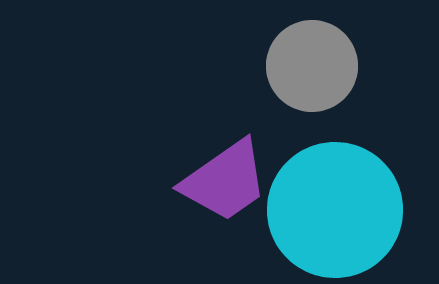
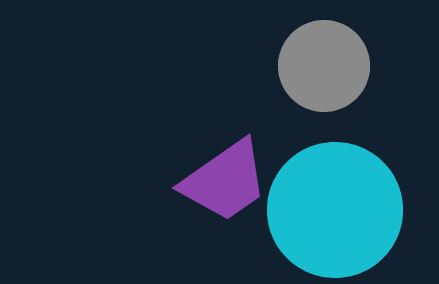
gray circle: moved 12 px right
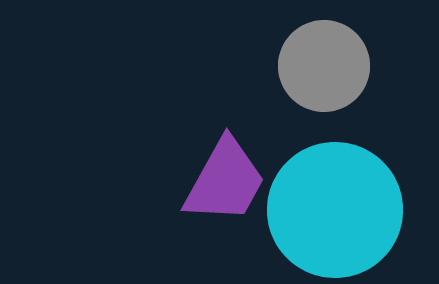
purple trapezoid: rotated 26 degrees counterclockwise
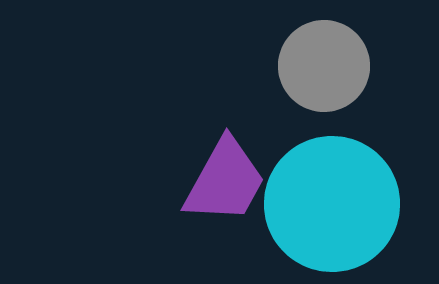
cyan circle: moved 3 px left, 6 px up
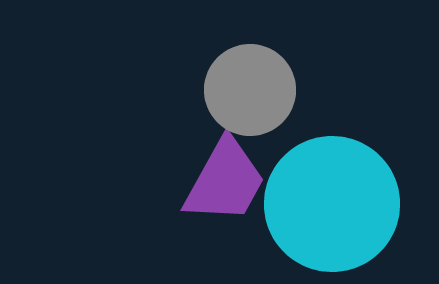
gray circle: moved 74 px left, 24 px down
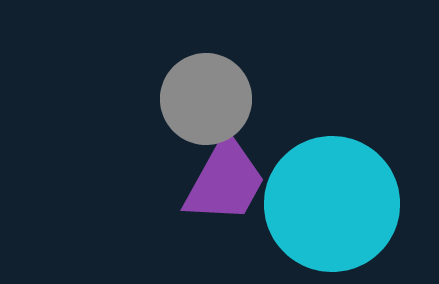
gray circle: moved 44 px left, 9 px down
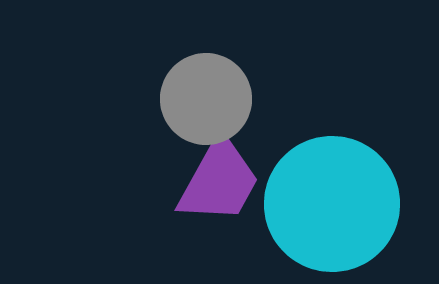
purple trapezoid: moved 6 px left
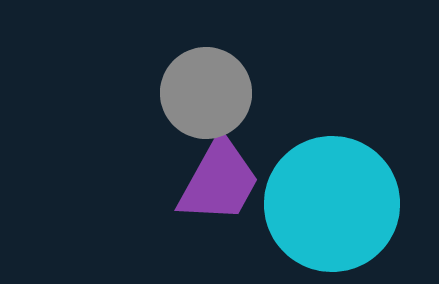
gray circle: moved 6 px up
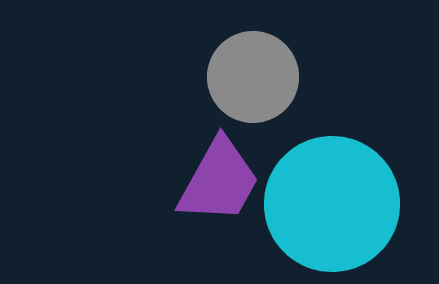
gray circle: moved 47 px right, 16 px up
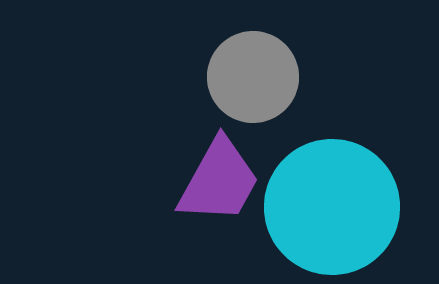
cyan circle: moved 3 px down
